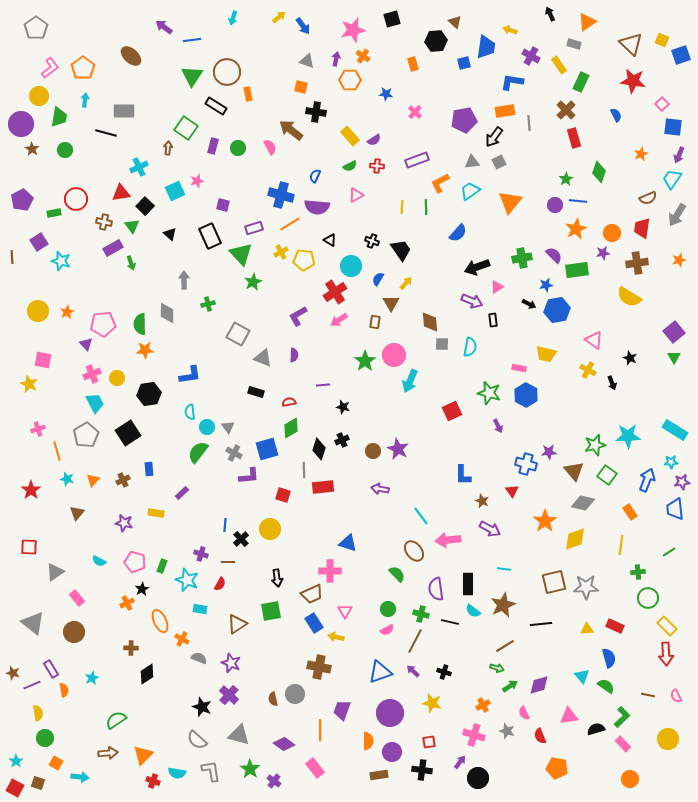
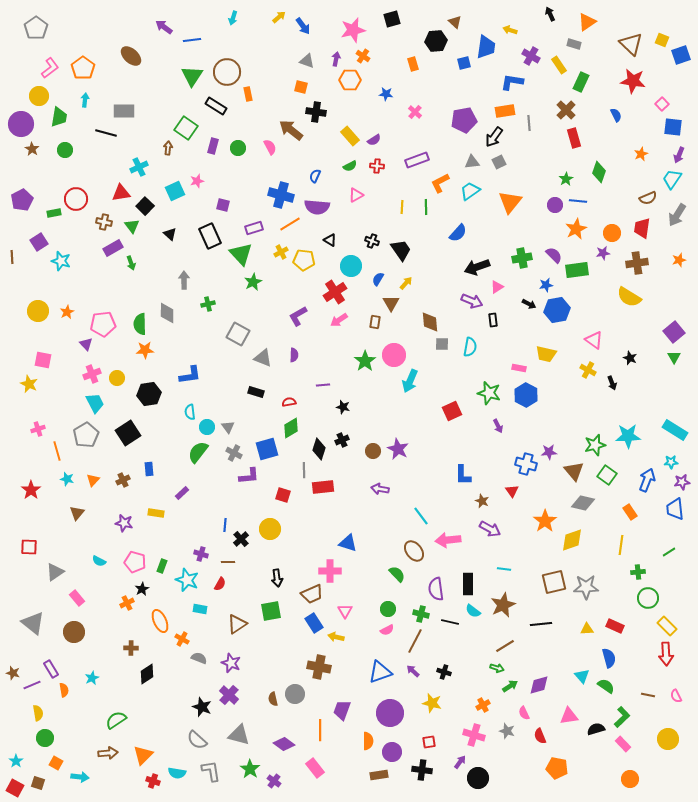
yellow diamond at (575, 539): moved 3 px left, 1 px down
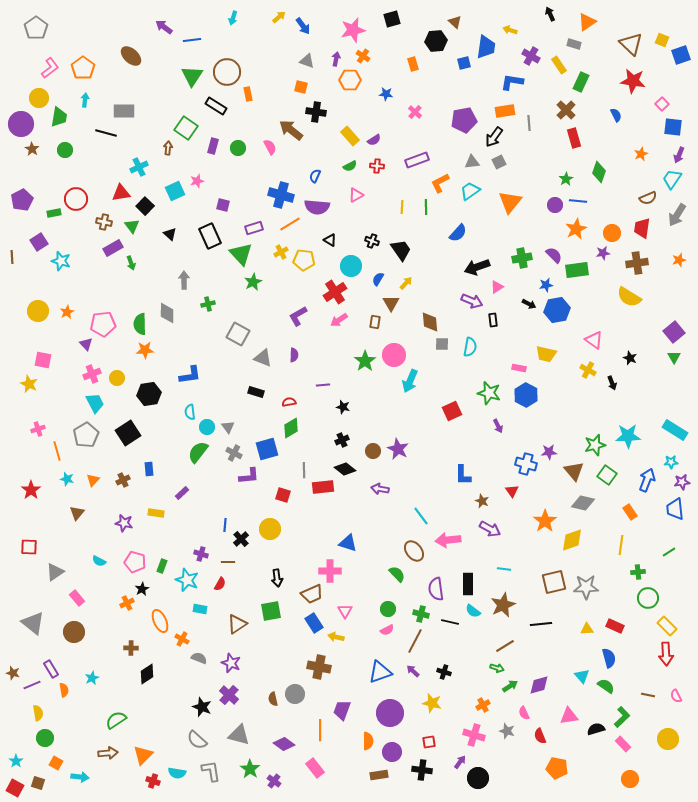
yellow circle at (39, 96): moved 2 px down
black diamond at (319, 449): moved 26 px right, 20 px down; rotated 70 degrees counterclockwise
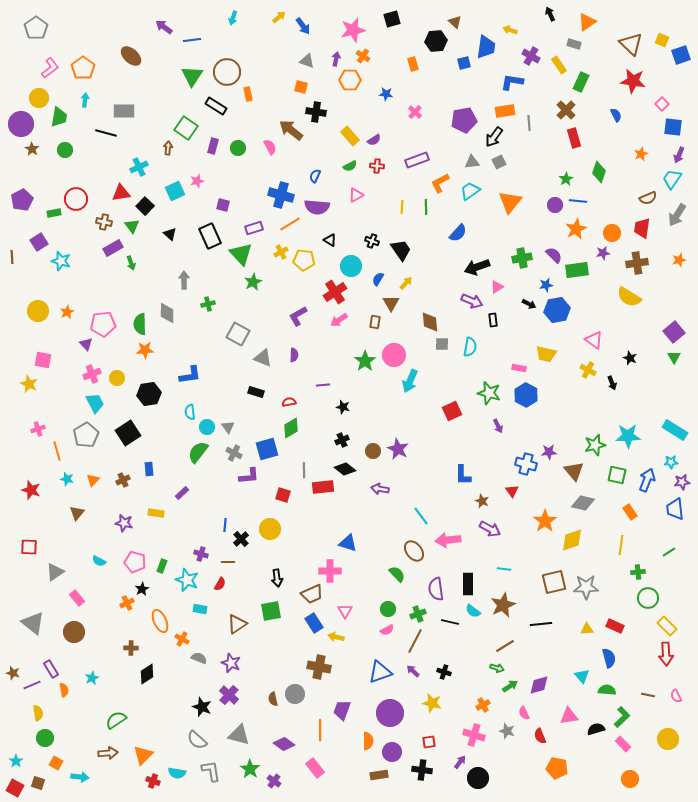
green square at (607, 475): moved 10 px right; rotated 24 degrees counterclockwise
red star at (31, 490): rotated 18 degrees counterclockwise
green cross at (421, 614): moved 3 px left; rotated 35 degrees counterclockwise
green semicircle at (606, 686): moved 1 px right, 4 px down; rotated 30 degrees counterclockwise
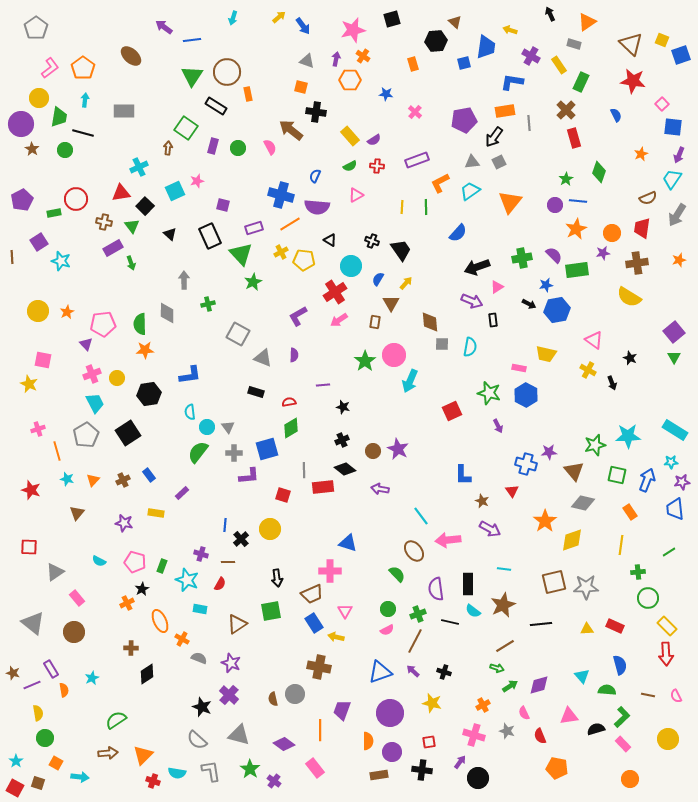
black line at (106, 133): moved 23 px left
gray cross at (234, 453): rotated 28 degrees counterclockwise
blue rectangle at (149, 469): moved 6 px down; rotated 32 degrees counterclockwise
blue semicircle at (609, 658): moved 11 px right, 7 px down
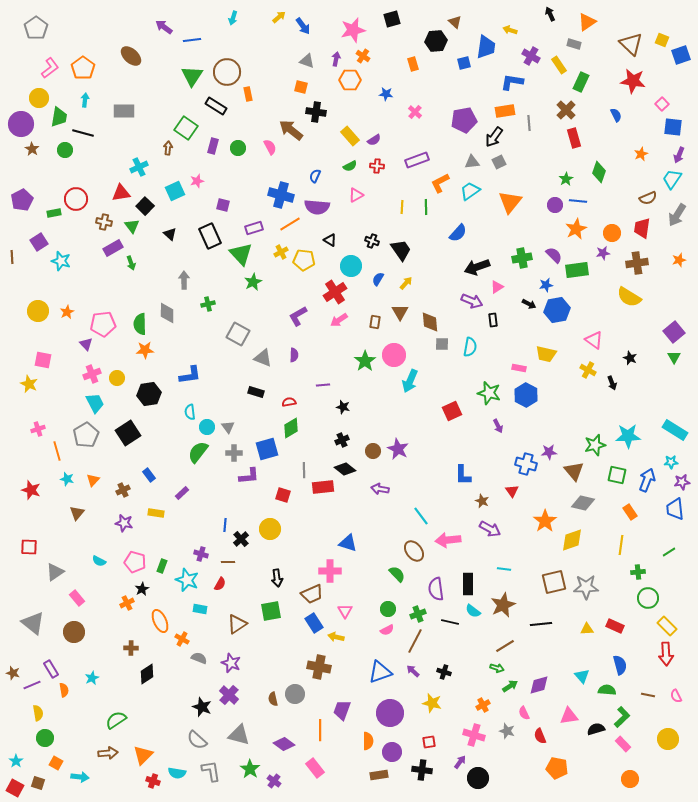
brown triangle at (391, 303): moved 9 px right, 9 px down
brown cross at (123, 480): moved 10 px down
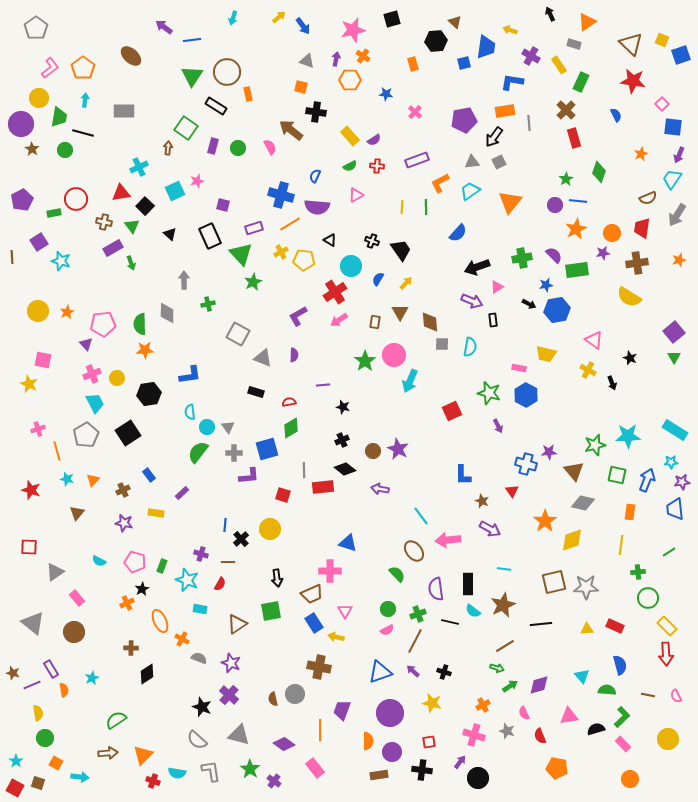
orange rectangle at (630, 512): rotated 42 degrees clockwise
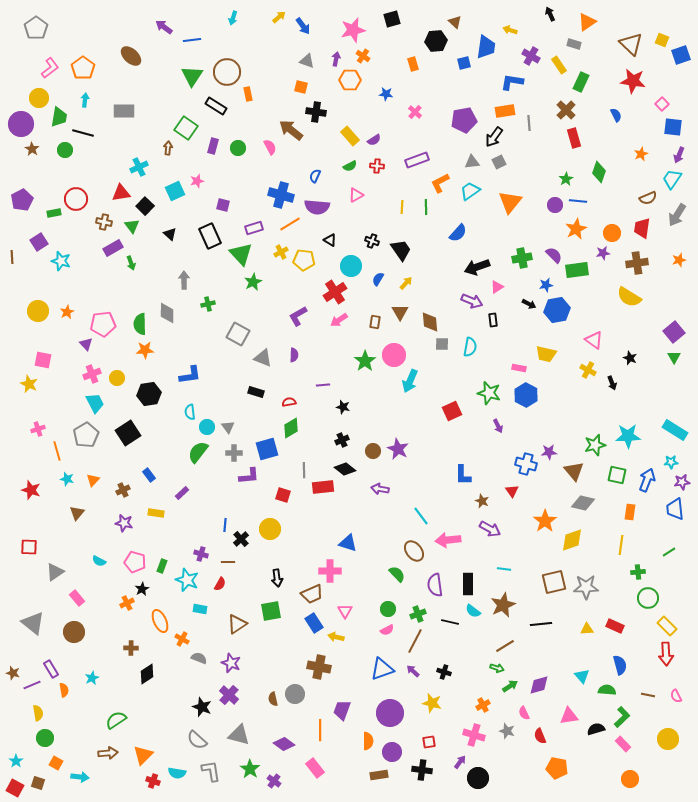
purple semicircle at (436, 589): moved 1 px left, 4 px up
blue triangle at (380, 672): moved 2 px right, 3 px up
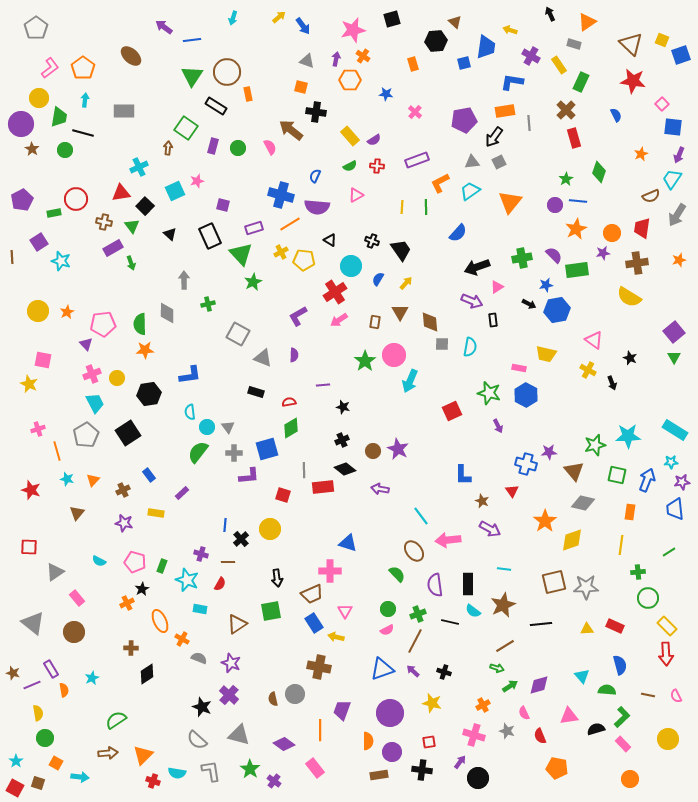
brown semicircle at (648, 198): moved 3 px right, 2 px up
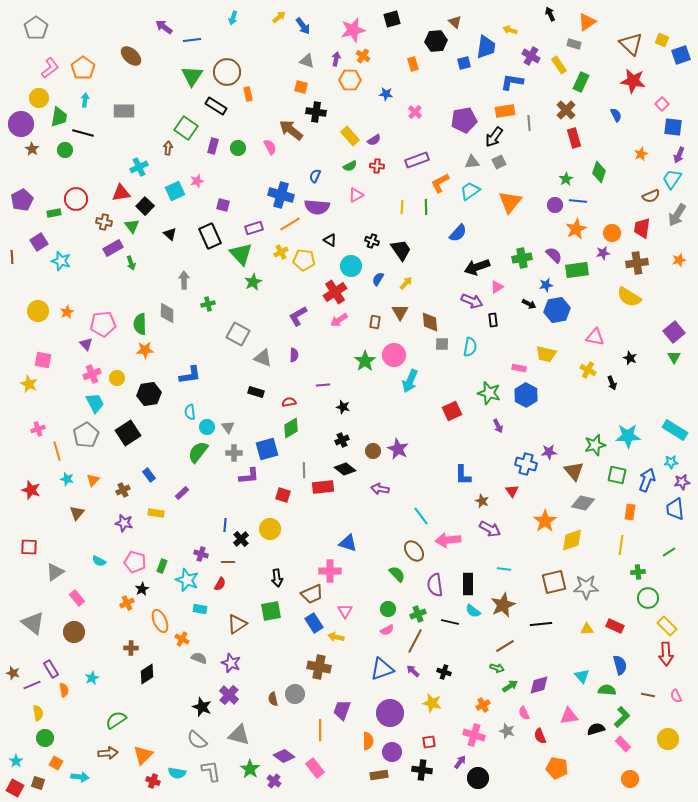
pink triangle at (594, 340): moved 1 px right, 3 px up; rotated 24 degrees counterclockwise
purple diamond at (284, 744): moved 12 px down
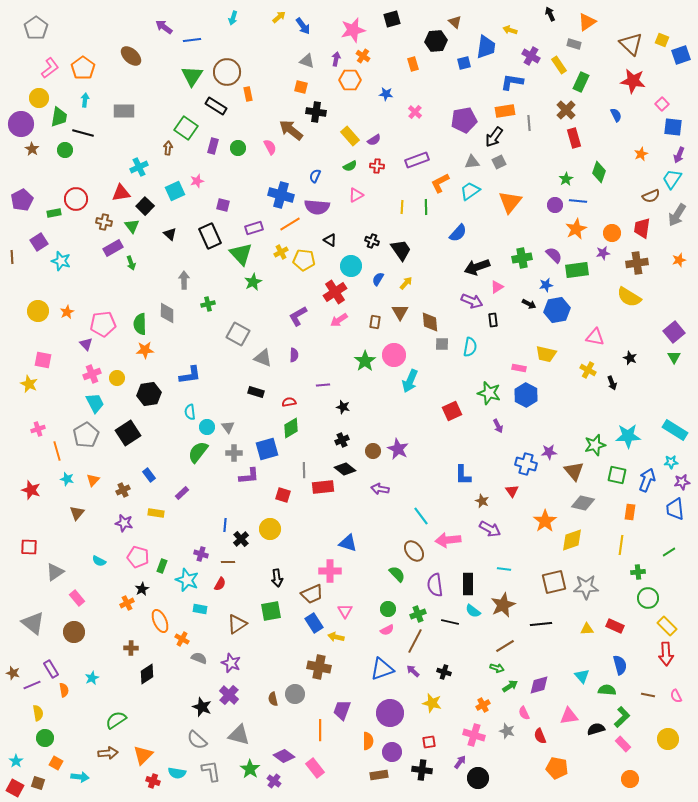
pink pentagon at (135, 562): moved 3 px right, 5 px up
